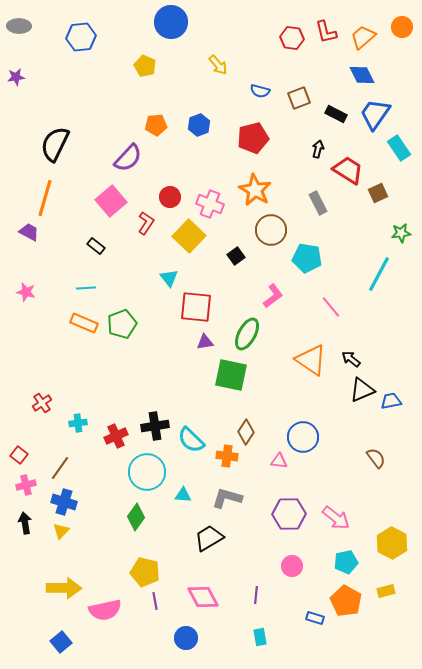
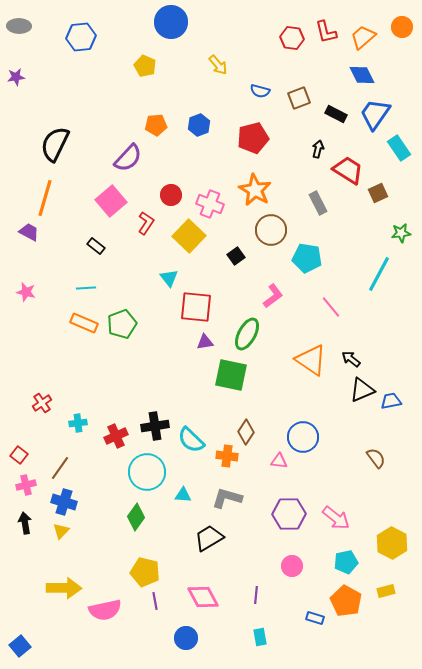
red circle at (170, 197): moved 1 px right, 2 px up
blue square at (61, 642): moved 41 px left, 4 px down
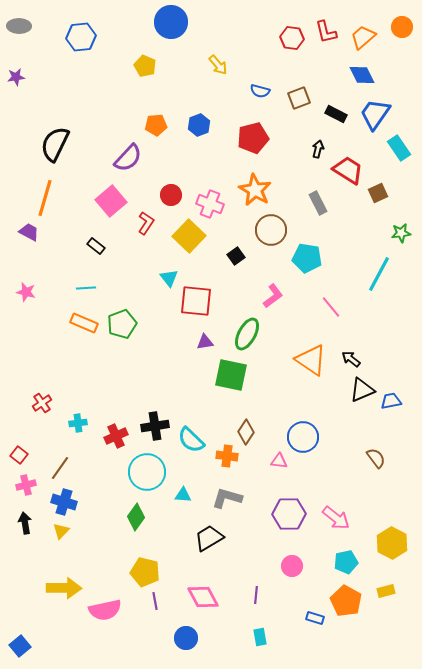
red square at (196, 307): moved 6 px up
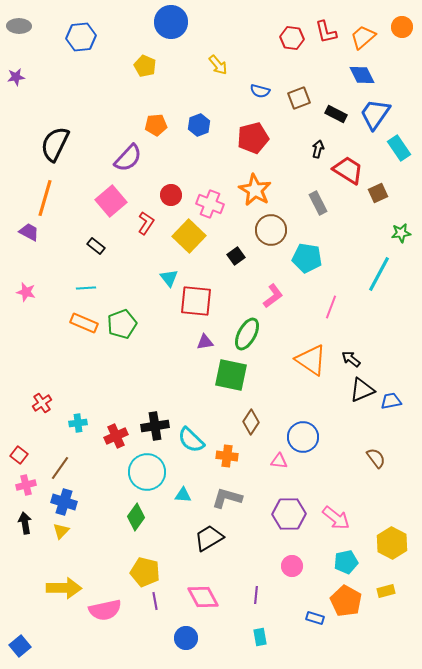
pink line at (331, 307): rotated 60 degrees clockwise
brown diamond at (246, 432): moved 5 px right, 10 px up
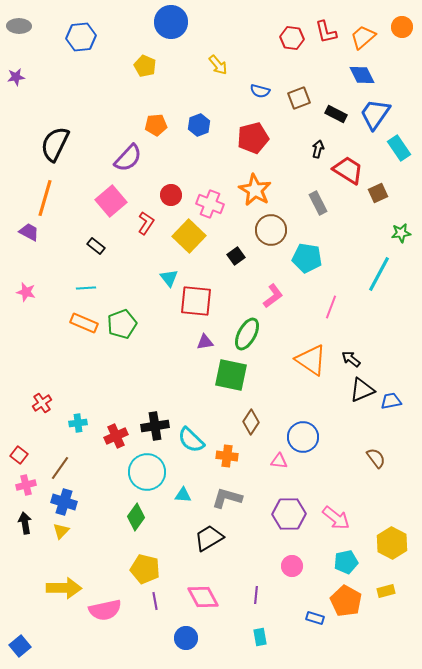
yellow pentagon at (145, 572): moved 3 px up
